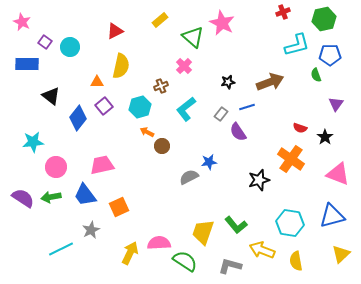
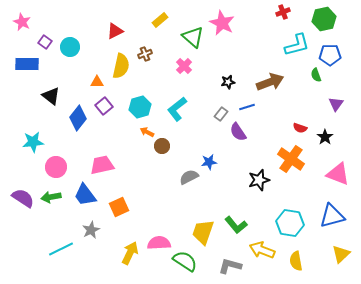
brown cross at (161, 86): moved 16 px left, 32 px up
cyan L-shape at (186, 109): moved 9 px left
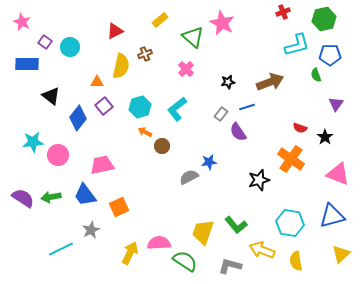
pink cross at (184, 66): moved 2 px right, 3 px down
orange arrow at (147, 132): moved 2 px left
pink circle at (56, 167): moved 2 px right, 12 px up
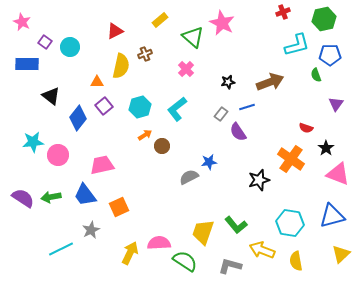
red semicircle at (300, 128): moved 6 px right
orange arrow at (145, 132): moved 3 px down; rotated 120 degrees clockwise
black star at (325, 137): moved 1 px right, 11 px down
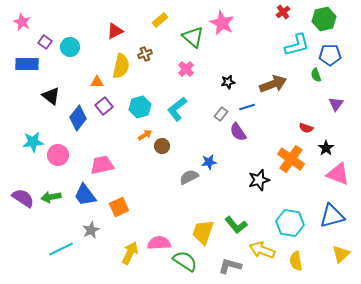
red cross at (283, 12): rotated 16 degrees counterclockwise
brown arrow at (270, 82): moved 3 px right, 2 px down
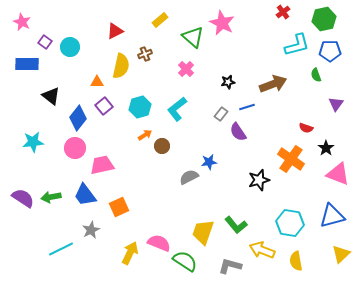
blue pentagon at (330, 55): moved 4 px up
pink circle at (58, 155): moved 17 px right, 7 px up
pink semicircle at (159, 243): rotated 25 degrees clockwise
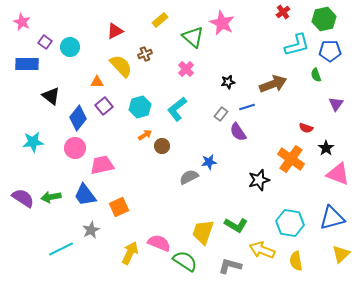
yellow semicircle at (121, 66): rotated 55 degrees counterclockwise
blue triangle at (332, 216): moved 2 px down
green L-shape at (236, 225): rotated 20 degrees counterclockwise
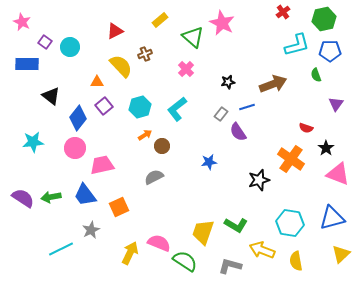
gray semicircle at (189, 177): moved 35 px left
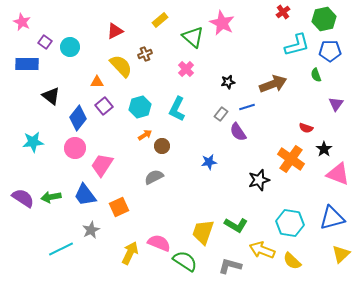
cyan L-shape at (177, 109): rotated 25 degrees counterclockwise
black star at (326, 148): moved 2 px left, 1 px down
pink trapezoid at (102, 165): rotated 45 degrees counterclockwise
yellow semicircle at (296, 261): moved 4 px left; rotated 36 degrees counterclockwise
